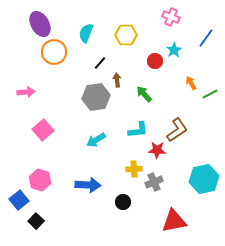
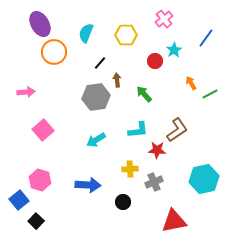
pink cross: moved 7 px left, 2 px down; rotated 30 degrees clockwise
yellow cross: moved 4 px left
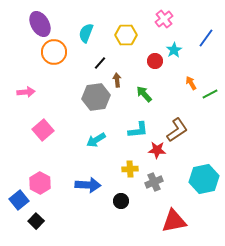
pink hexagon: moved 3 px down; rotated 10 degrees clockwise
black circle: moved 2 px left, 1 px up
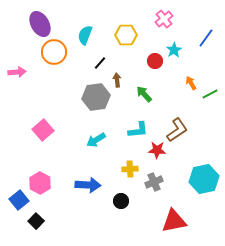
cyan semicircle: moved 1 px left, 2 px down
pink arrow: moved 9 px left, 20 px up
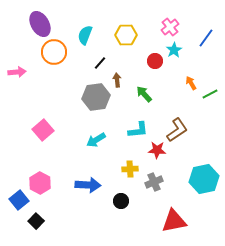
pink cross: moved 6 px right, 8 px down
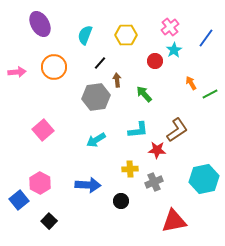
orange circle: moved 15 px down
black square: moved 13 px right
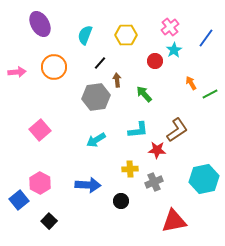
pink square: moved 3 px left
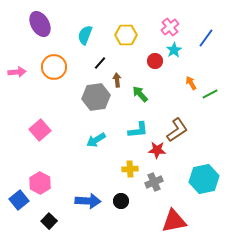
green arrow: moved 4 px left
blue arrow: moved 16 px down
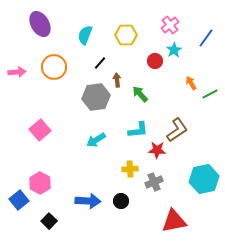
pink cross: moved 2 px up
